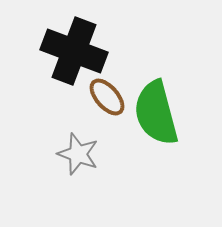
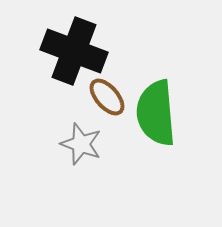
green semicircle: rotated 10 degrees clockwise
gray star: moved 3 px right, 10 px up
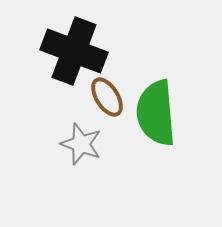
brown ellipse: rotated 9 degrees clockwise
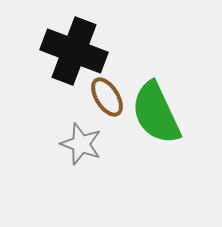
green semicircle: rotated 20 degrees counterclockwise
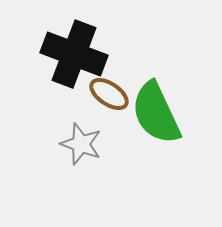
black cross: moved 3 px down
brown ellipse: moved 2 px right, 3 px up; rotated 24 degrees counterclockwise
